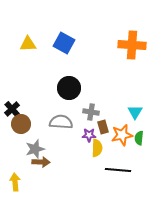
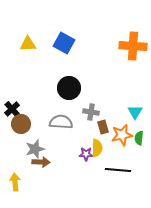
orange cross: moved 1 px right, 1 px down
purple star: moved 3 px left, 19 px down
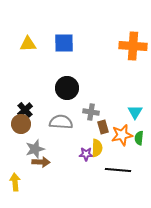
blue square: rotated 30 degrees counterclockwise
black circle: moved 2 px left
black cross: moved 13 px right, 1 px down
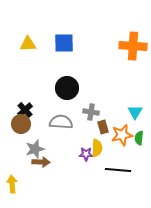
yellow arrow: moved 3 px left, 2 px down
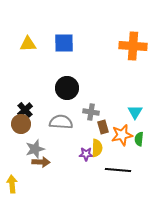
green semicircle: moved 1 px down
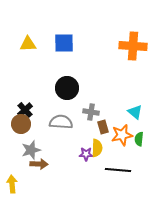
cyan triangle: rotated 21 degrees counterclockwise
gray star: moved 4 px left, 1 px down
brown arrow: moved 2 px left, 2 px down
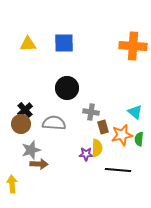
gray semicircle: moved 7 px left, 1 px down
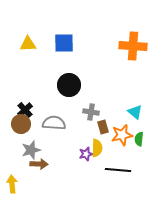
black circle: moved 2 px right, 3 px up
purple star: rotated 16 degrees counterclockwise
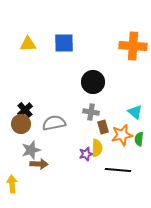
black circle: moved 24 px right, 3 px up
gray semicircle: rotated 15 degrees counterclockwise
